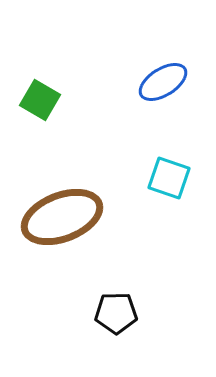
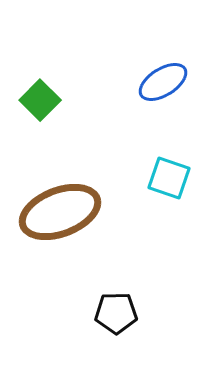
green square: rotated 15 degrees clockwise
brown ellipse: moved 2 px left, 5 px up
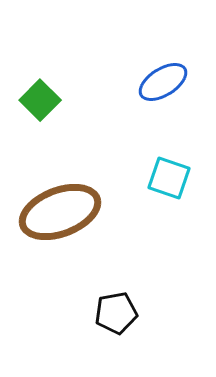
black pentagon: rotated 9 degrees counterclockwise
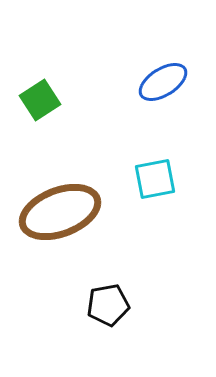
green square: rotated 12 degrees clockwise
cyan square: moved 14 px left, 1 px down; rotated 30 degrees counterclockwise
black pentagon: moved 8 px left, 8 px up
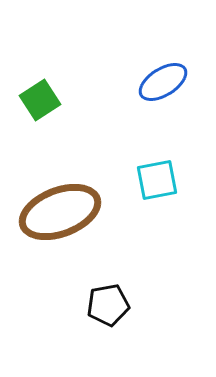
cyan square: moved 2 px right, 1 px down
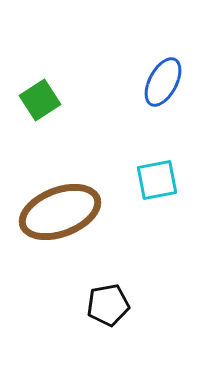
blue ellipse: rotated 30 degrees counterclockwise
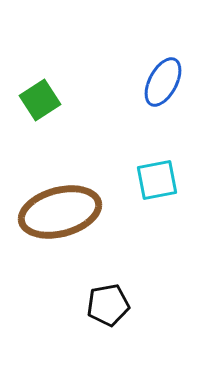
brown ellipse: rotated 6 degrees clockwise
